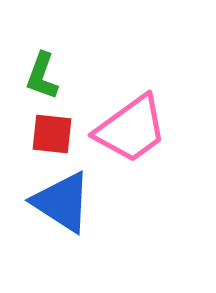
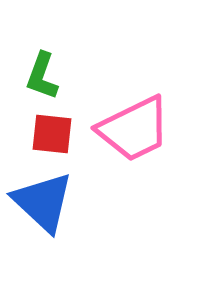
pink trapezoid: moved 3 px right; rotated 10 degrees clockwise
blue triangle: moved 19 px left; rotated 10 degrees clockwise
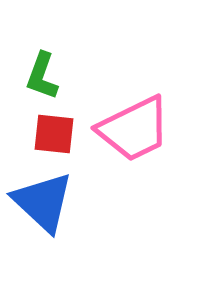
red square: moved 2 px right
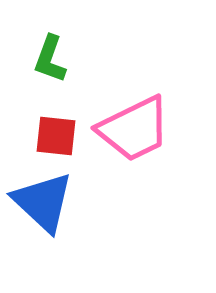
green L-shape: moved 8 px right, 17 px up
red square: moved 2 px right, 2 px down
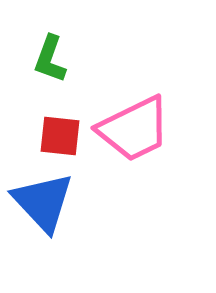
red square: moved 4 px right
blue triangle: rotated 4 degrees clockwise
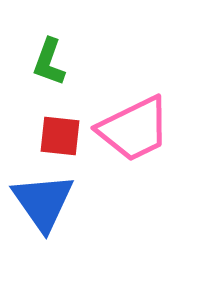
green L-shape: moved 1 px left, 3 px down
blue triangle: rotated 8 degrees clockwise
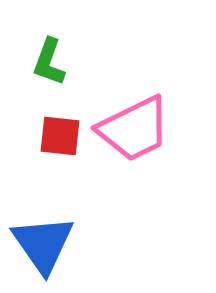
blue triangle: moved 42 px down
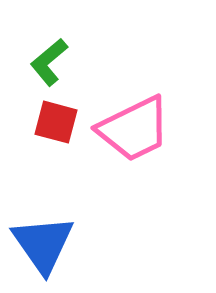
green L-shape: rotated 30 degrees clockwise
red square: moved 4 px left, 14 px up; rotated 9 degrees clockwise
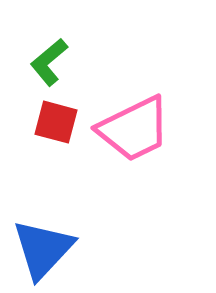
blue triangle: moved 5 px down; rotated 18 degrees clockwise
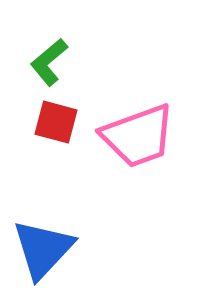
pink trapezoid: moved 4 px right, 7 px down; rotated 6 degrees clockwise
